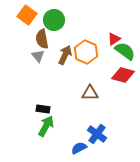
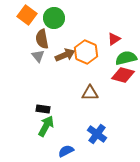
green circle: moved 2 px up
green semicircle: moved 1 px right, 7 px down; rotated 50 degrees counterclockwise
brown arrow: rotated 42 degrees clockwise
blue semicircle: moved 13 px left, 3 px down
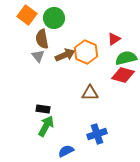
blue cross: rotated 36 degrees clockwise
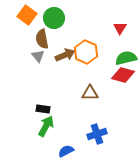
red triangle: moved 6 px right, 11 px up; rotated 24 degrees counterclockwise
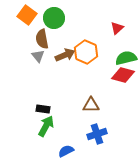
red triangle: moved 3 px left; rotated 16 degrees clockwise
brown triangle: moved 1 px right, 12 px down
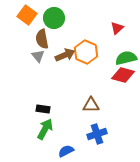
green arrow: moved 1 px left, 3 px down
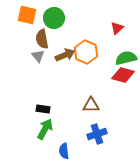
orange square: rotated 24 degrees counterclockwise
blue semicircle: moved 2 px left; rotated 70 degrees counterclockwise
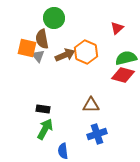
orange square: moved 33 px down
blue semicircle: moved 1 px left
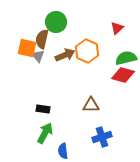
green circle: moved 2 px right, 4 px down
brown semicircle: rotated 24 degrees clockwise
orange hexagon: moved 1 px right, 1 px up
green arrow: moved 4 px down
blue cross: moved 5 px right, 3 px down
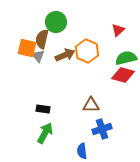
red triangle: moved 1 px right, 2 px down
blue cross: moved 8 px up
blue semicircle: moved 19 px right
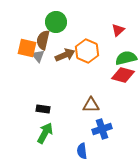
brown semicircle: moved 1 px right, 1 px down
